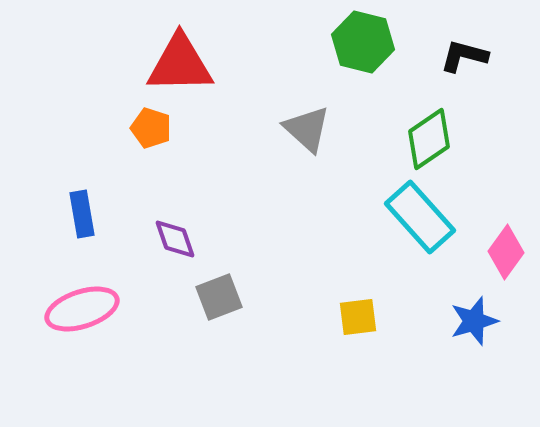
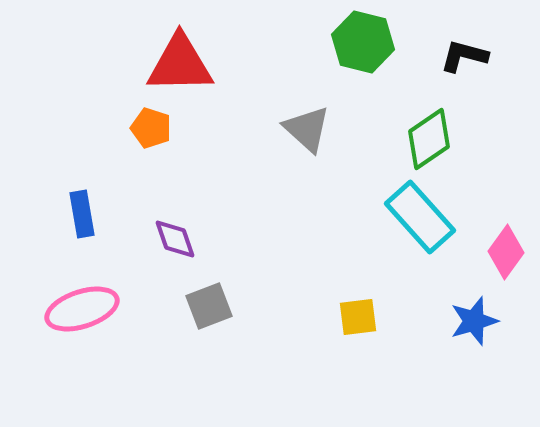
gray square: moved 10 px left, 9 px down
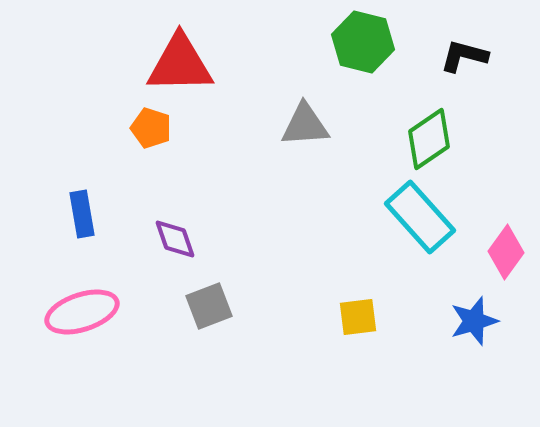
gray triangle: moved 2 px left, 4 px up; rotated 46 degrees counterclockwise
pink ellipse: moved 3 px down
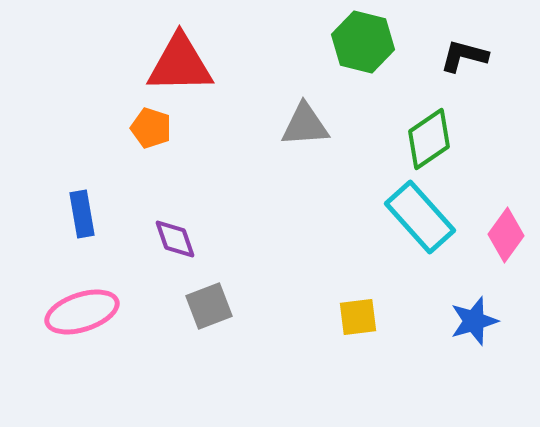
pink diamond: moved 17 px up
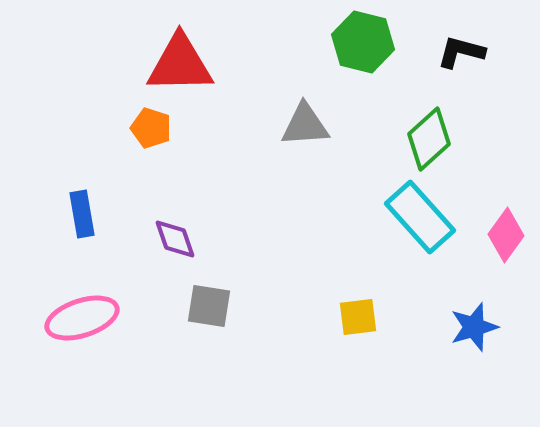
black L-shape: moved 3 px left, 4 px up
green diamond: rotated 8 degrees counterclockwise
gray square: rotated 30 degrees clockwise
pink ellipse: moved 6 px down
blue star: moved 6 px down
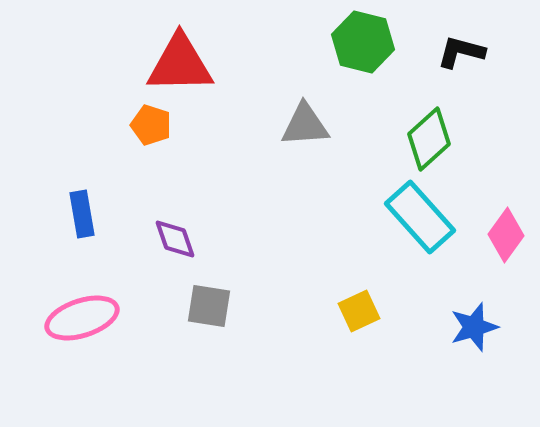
orange pentagon: moved 3 px up
yellow square: moved 1 px right, 6 px up; rotated 18 degrees counterclockwise
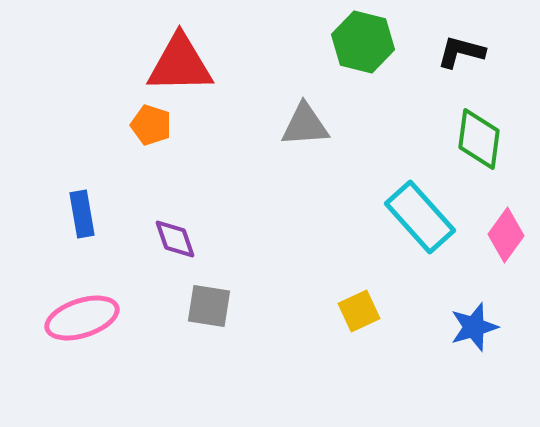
green diamond: moved 50 px right; rotated 40 degrees counterclockwise
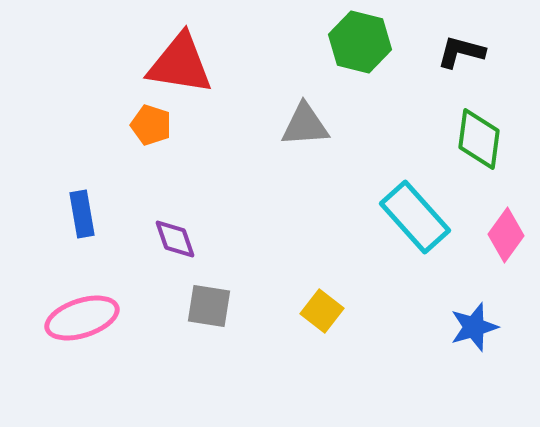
green hexagon: moved 3 px left
red triangle: rotated 10 degrees clockwise
cyan rectangle: moved 5 px left
yellow square: moved 37 px left; rotated 27 degrees counterclockwise
